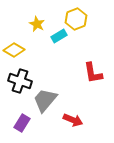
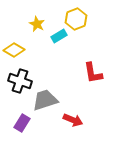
gray trapezoid: rotated 32 degrees clockwise
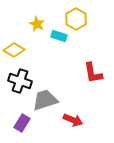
yellow hexagon: rotated 10 degrees counterclockwise
cyan rectangle: rotated 49 degrees clockwise
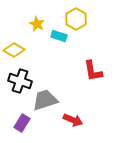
red L-shape: moved 2 px up
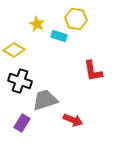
yellow hexagon: rotated 20 degrees counterclockwise
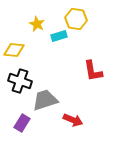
cyan rectangle: rotated 35 degrees counterclockwise
yellow diamond: rotated 25 degrees counterclockwise
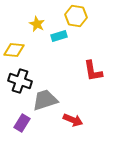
yellow hexagon: moved 3 px up
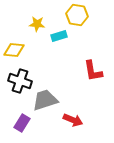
yellow hexagon: moved 1 px right, 1 px up
yellow star: rotated 21 degrees counterclockwise
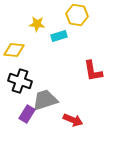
purple rectangle: moved 5 px right, 9 px up
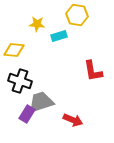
gray trapezoid: moved 4 px left, 2 px down
